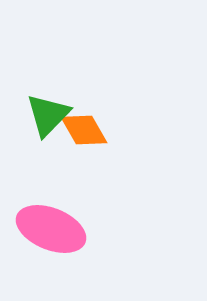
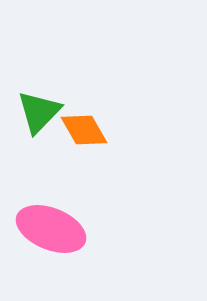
green triangle: moved 9 px left, 3 px up
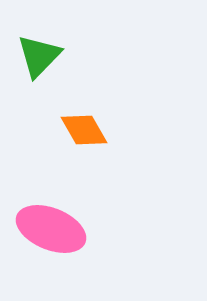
green triangle: moved 56 px up
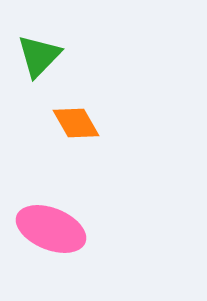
orange diamond: moved 8 px left, 7 px up
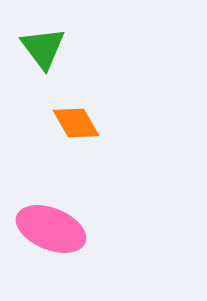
green triangle: moved 4 px right, 8 px up; rotated 21 degrees counterclockwise
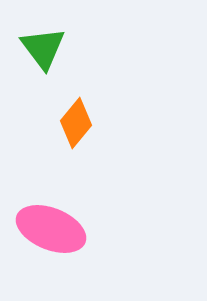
orange diamond: rotated 69 degrees clockwise
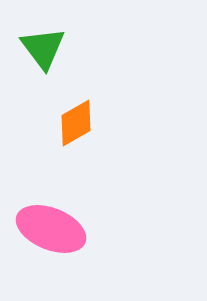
orange diamond: rotated 21 degrees clockwise
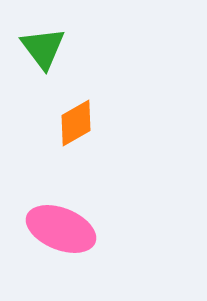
pink ellipse: moved 10 px right
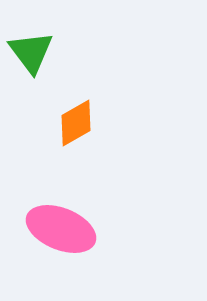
green triangle: moved 12 px left, 4 px down
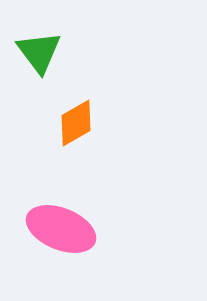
green triangle: moved 8 px right
